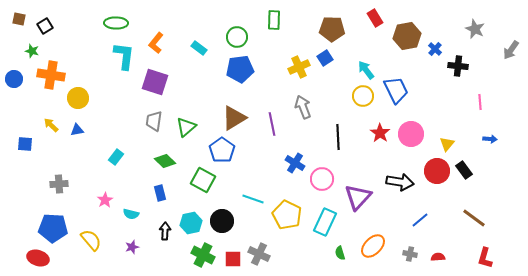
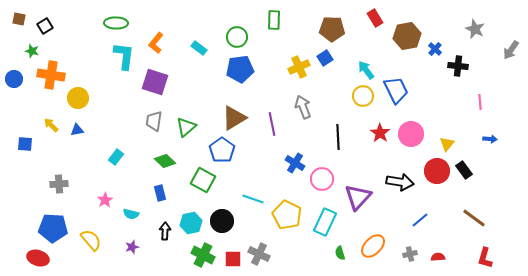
gray cross at (410, 254): rotated 24 degrees counterclockwise
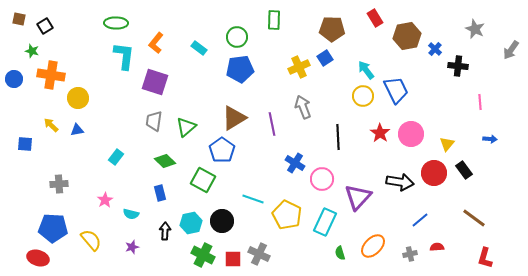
red circle at (437, 171): moved 3 px left, 2 px down
red semicircle at (438, 257): moved 1 px left, 10 px up
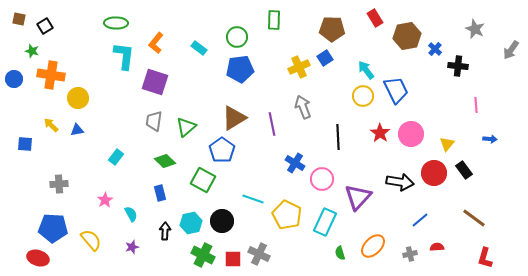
pink line at (480, 102): moved 4 px left, 3 px down
cyan semicircle at (131, 214): rotated 133 degrees counterclockwise
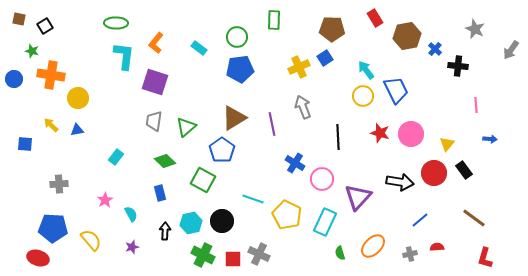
red star at (380, 133): rotated 18 degrees counterclockwise
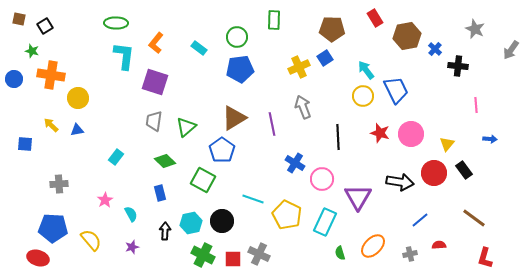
purple triangle at (358, 197): rotated 12 degrees counterclockwise
red semicircle at (437, 247): moved 2 px right, 2 px up
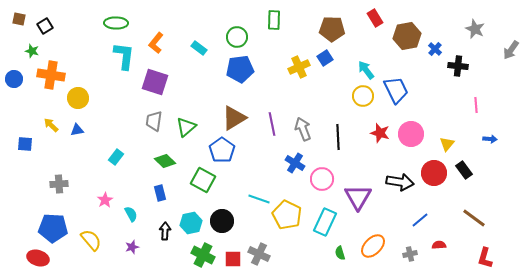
gray arrow at (303, 107): moved 22 px down
cyan line at (253, 199): moved 6 px right
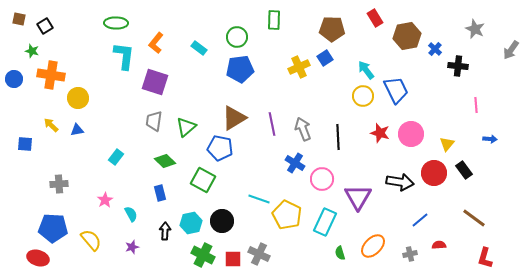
blue pentagon at (222, 150): moved 2 px left, 2 px up; rotated 25 degrees counterclockwise
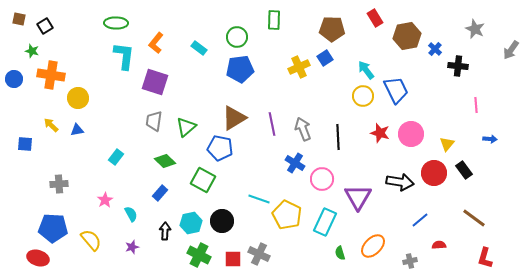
blue rectangle at (160, 193): rotated 56 degrees clockwise
gray cross at (410, 254): moved 7 px down
green cross at (203, 255): moved 4 px left
